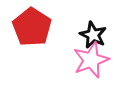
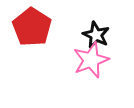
black star: moved 3 px right
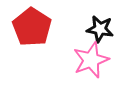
black star: moved 4 px right, 6 px up; rotated 16 degrees counterclockwise
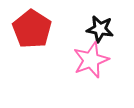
red pentagon: moved 2 px down
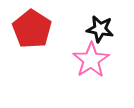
pink star: rotated 12 degrees counterclockwise
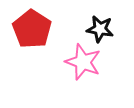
pink star: moved 8 px left, 2 px down; rotated 18 degrees counterclockwise
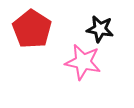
pink star: rotated 9 degrees counterclockwise
